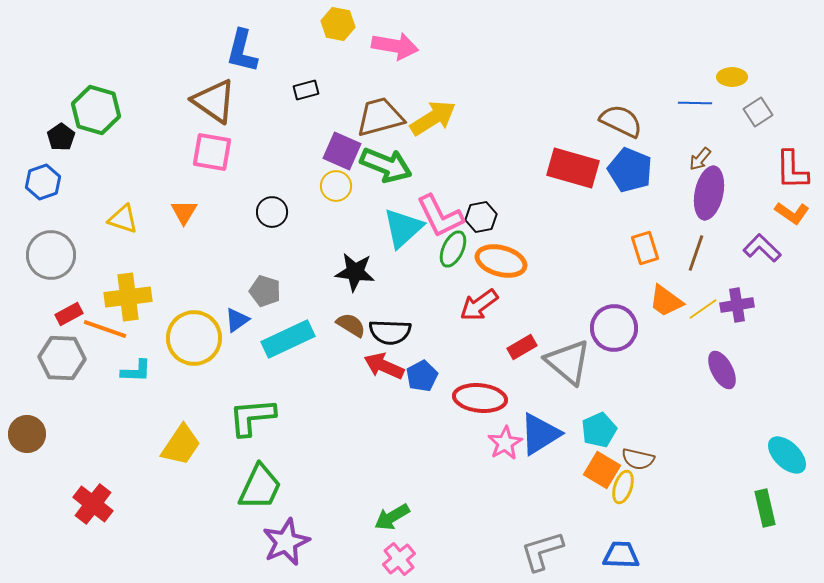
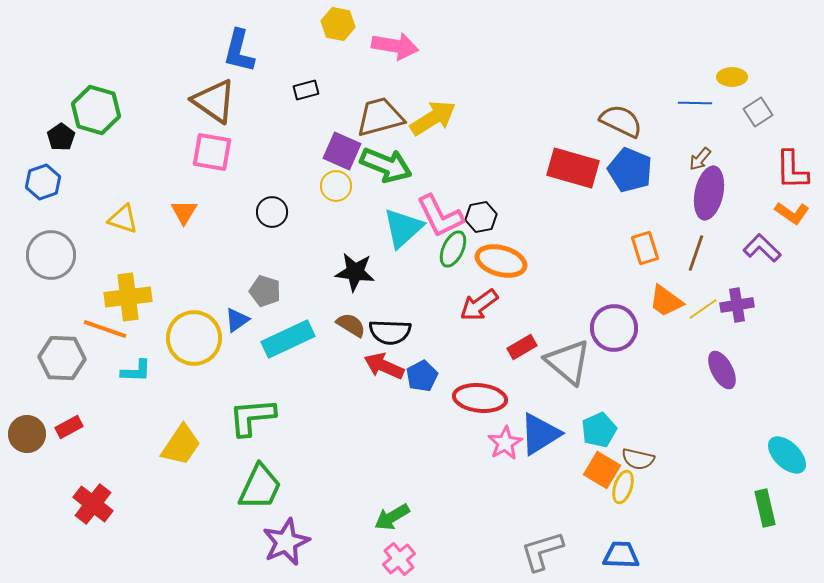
blue L-shape at (242, 51): moved 3 px left
red rectangle at (69, 314): moved 113 px down
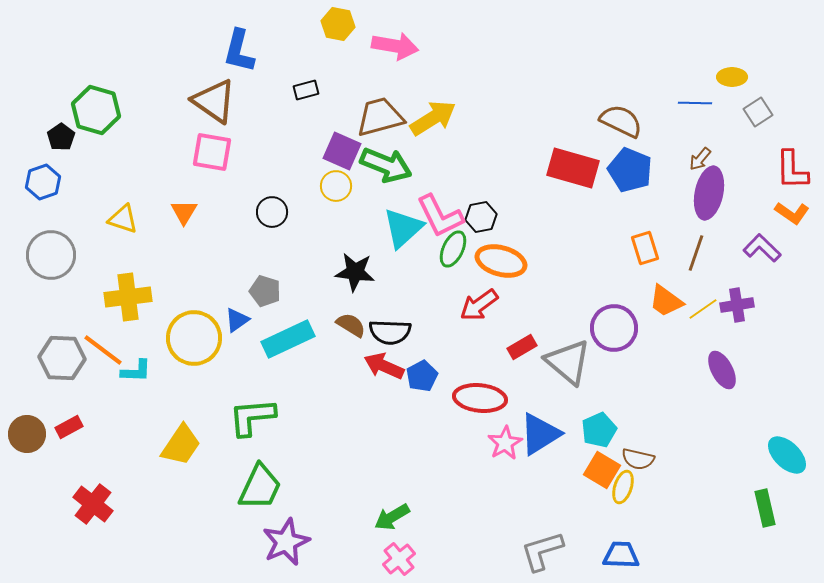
orange line at (105, 329): moved 2 px left, 21 px down; rotated 18 degrees clockwise
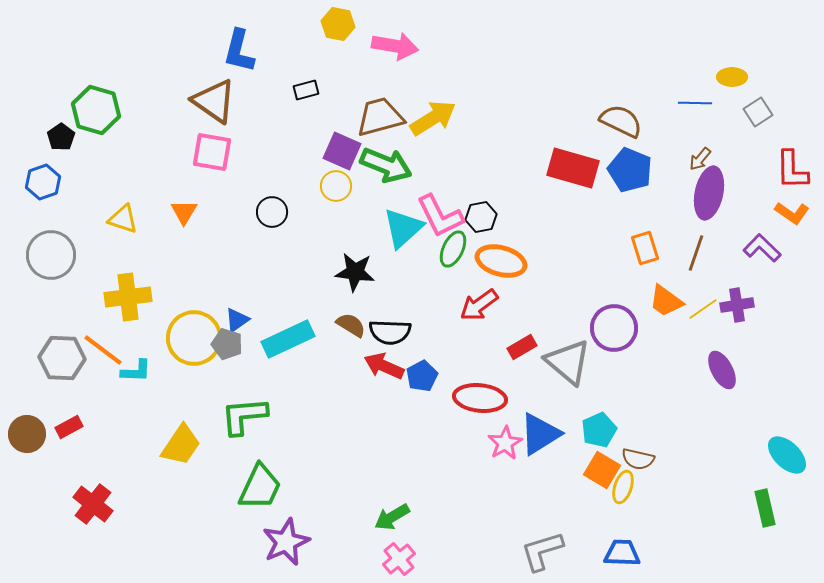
gray pentagon at (265, 291): moved 38 px left, 53 px down
green L-shape at (252, 417): moved 8 px left, 1 px up
blue trapezoid at (621, 555): moved 1 px right, 2 px up
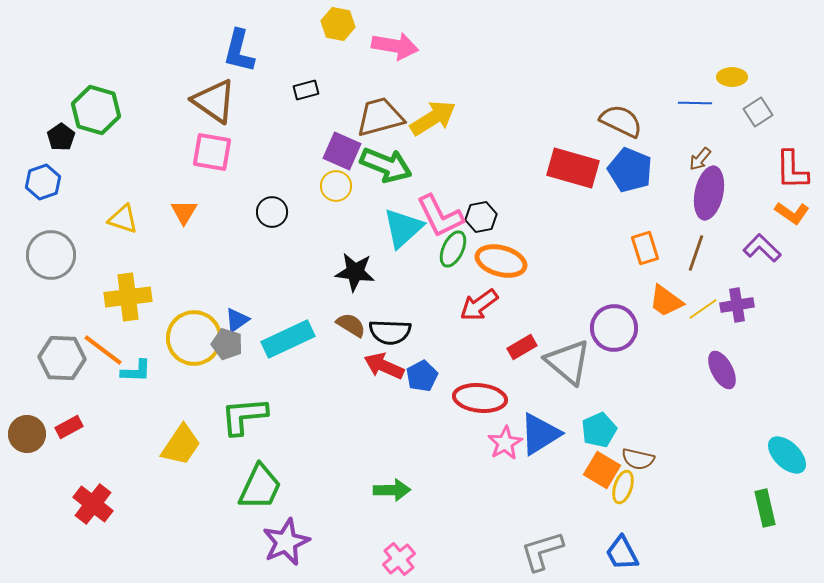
green arrow at (392, 517): moved 27 px up; rotated 150 degrees counterclockwise
blue trapezoid at (622, 553): rotated 120 degrees counterclockwise
